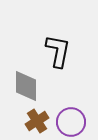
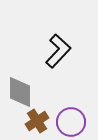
black L-shape: rotated 32 degrees clockwise
gray diamond: moved 6 px left, 6 px down
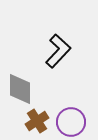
gray diamond: moved 3 px up
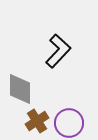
purple circle: moved 2 px left, 1 px down
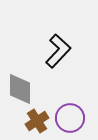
purple circle: moved 1 px right, 5 px up
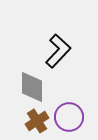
gray diamond: moved 12 px right, 2 px up
purple circle: moved 1 px left, 1 px up
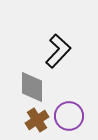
purple circle: moved 1 px up
brown cross: moved 1 px up
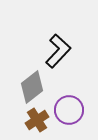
gray diamond: rotated 52 degrees clockwise
purple circle: moved 6 px up
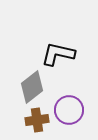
black L-shape: moved 3 px down; rotated 120 degrees counterclockwise
brown cross: rotated 25 degrees clockwise
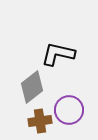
brown cross: moved 3 px right, 1 px down
